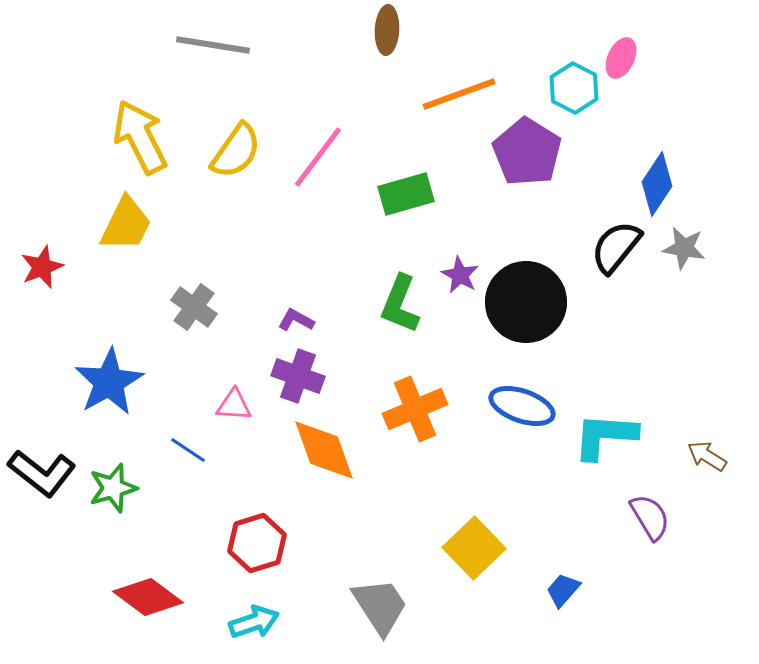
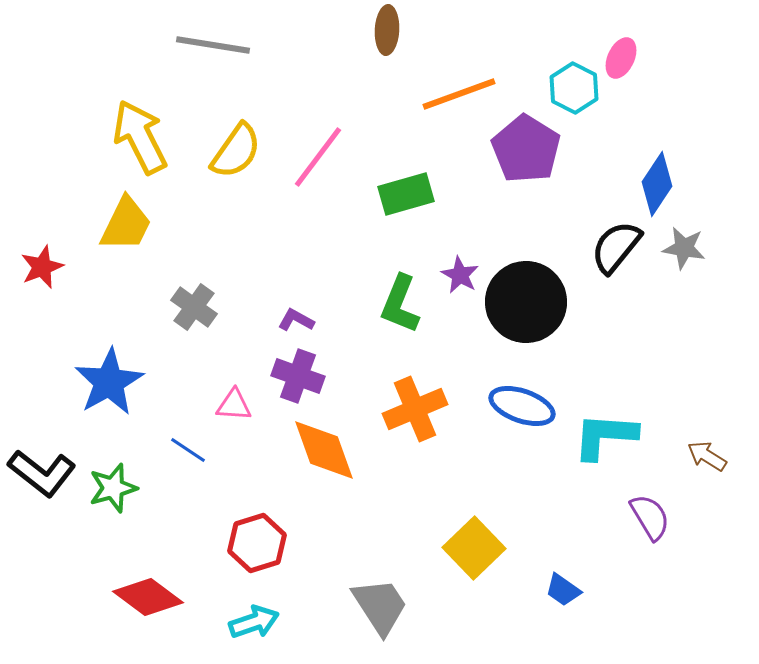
purple pentagon: moved 1 px left, 3 px up
blue trapezoid: rotated 96 degrees counterclockwise
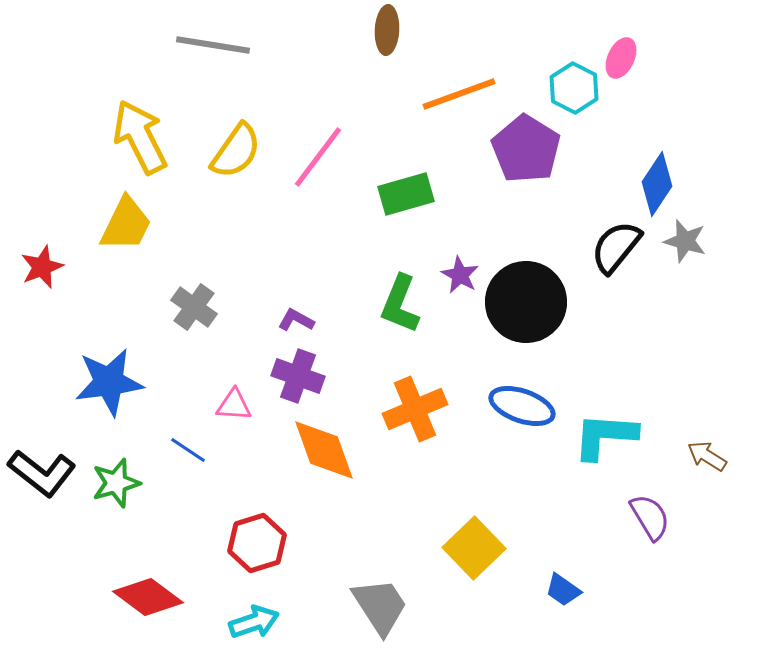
gray star: moved 1 px right, 7 px up; rotated 6 degrees clockwise
blue star: rotated 22 degrees clockwise
green star: moved 3 px right, 5 px up
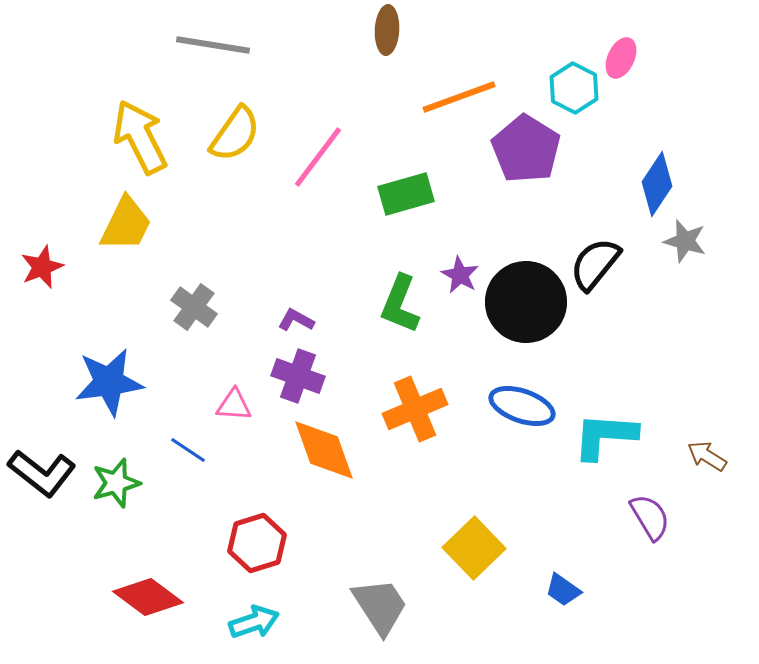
orange line: moved 3 px down
yellow semicircle: moved 1 px left, 17 px up
black semicircle: moved 21 px left, 17 px down
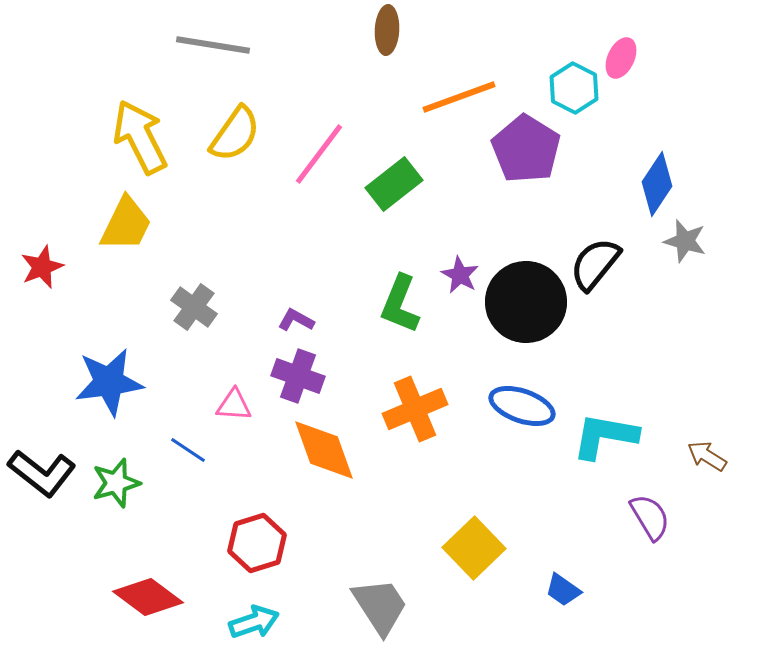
pink line: moved 1 px right, 3 px up
green rectangle: moved 12 px left, 10 px up; rotated 22 degrees counterclockwise
cyan L-shape: rotated 6 degrees clockwise
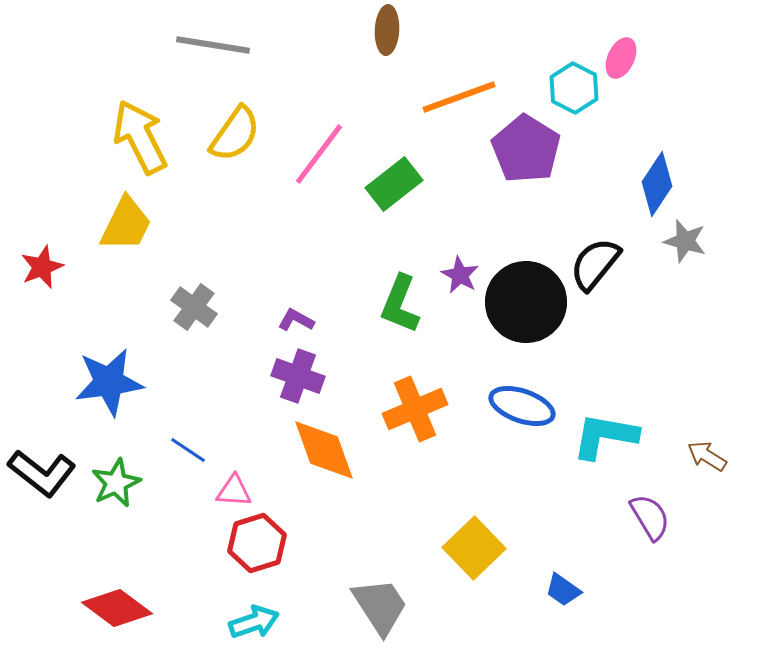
pink triangle: moved 86 px down
green star: rotated 9 degrees counterclockwise
red diamond: moved 31 px left, 11 px down
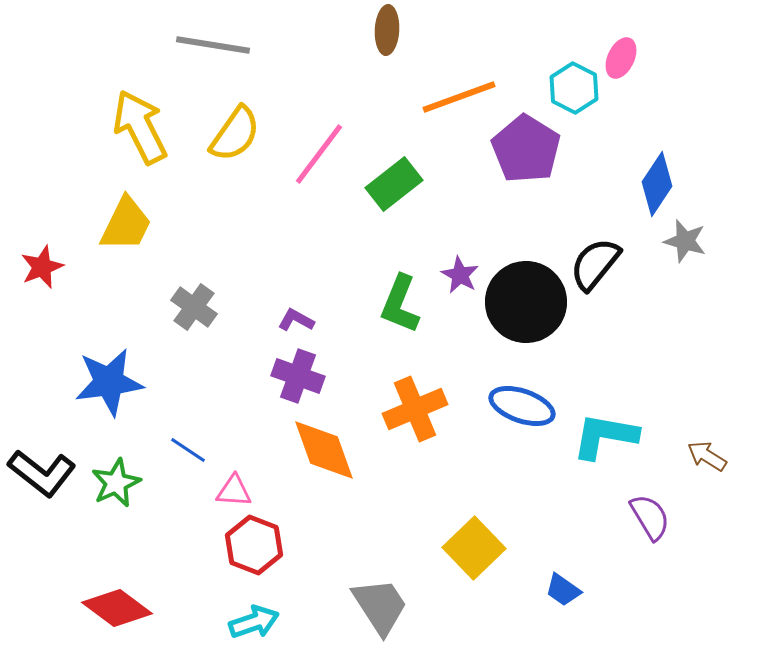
yellow arrow: moved 10 px up
red hexagon: moved 3 px left, 2 px down; rotated 22 degrees counterclockwise
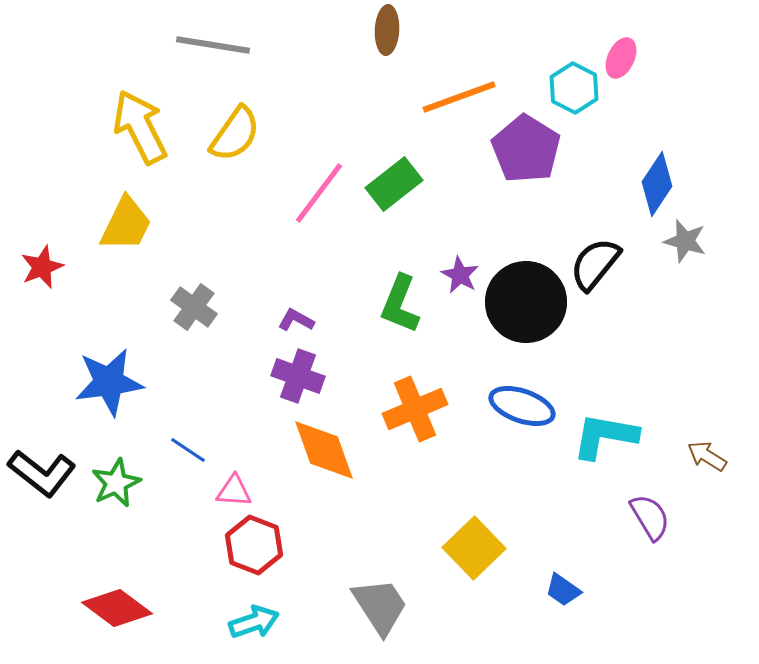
pink line: moved 39 px down
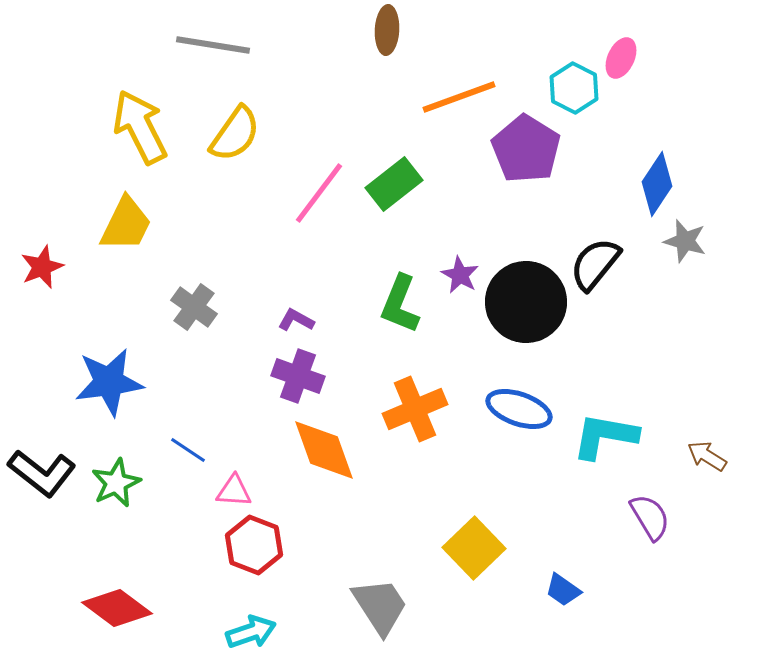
blue ellipse: moved 3 px left, 3 px down
cyan arrow: moved 3 px left, 10 px down
